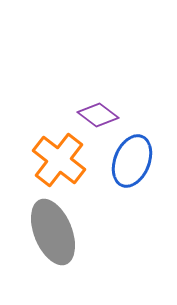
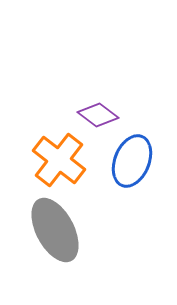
gray ellipse: moved 2 px right, 2 px up; rotated 6 degrees counterclockwise
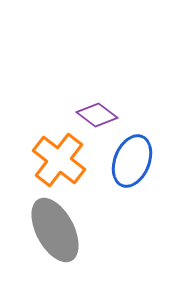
purple diamond: moved 1 px left
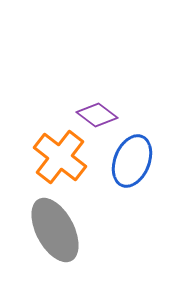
orange cross: moved 1 px right, 3 px up
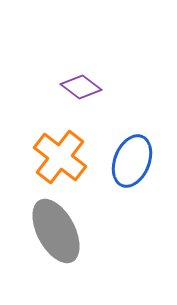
purple diamond: moved 16 px left, 28 px up
gray ellipse: moved 1 px right, 1 px down
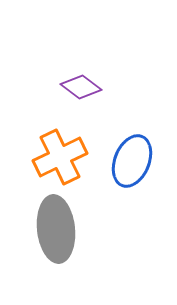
orange cross: rotated 26 degrees clockwise
gray ellipse: moved 2 px up; rotated 22 degrees clockwise
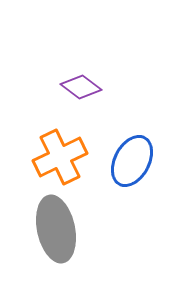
blue ellipse: rotated 6 degrees clockwise
gray ellipse: rotated 6 degrees counterclockwise
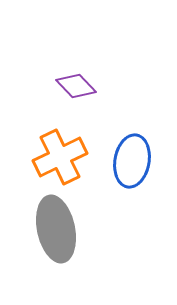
purple diamond: moved 5 px left, 1 px up; rotated 9 degrees clockwise
blue ellipse: rotated 18 degrees counterclockwise
